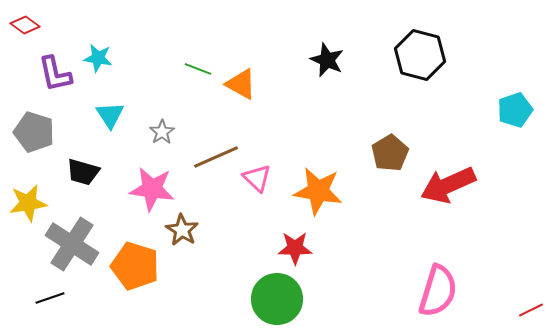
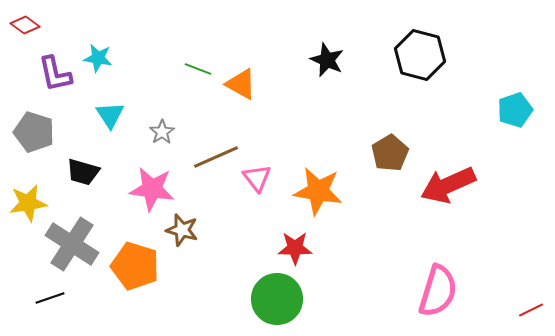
pink triangle: rotated 8 degrees clockwise
brown star: rotated 16 degrees counterclockwise
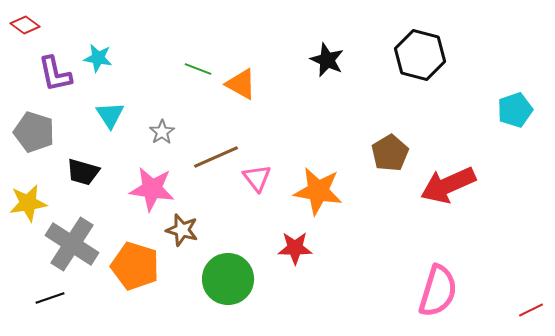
green circle: moved 49 px left, 20 px up
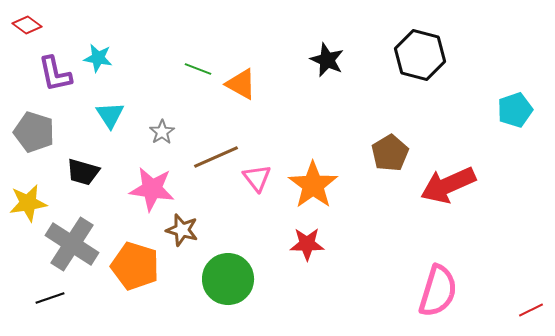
red diamond: moved 2 px right
orange star: moved 5 px left, 6 px up; rotated 27 degrees clockwise
red star: moved 12 px right, 4 px up
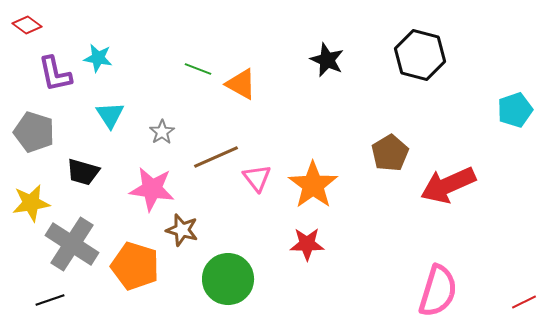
yellow star: moved 3 px right
black line: moved 2 px down
red line: moved 7 px left, 8 px up
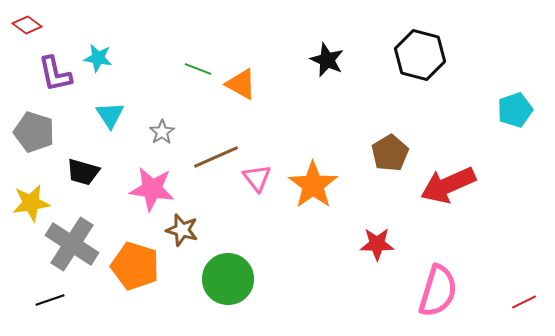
red star: moved 70 px right
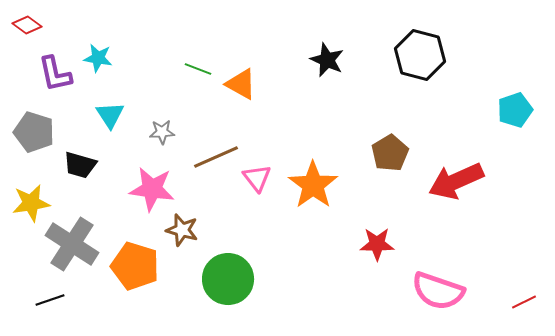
gray star: rotated 30 degrees clockwise
black trapezoid: moved 3 px left, 7 px up
red arrow: moved 8 px right, 4 px up
pink semicircle: rotated 92 degrees clockwise
